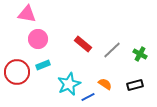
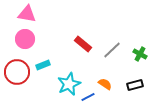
pink circle: moved 13 px left
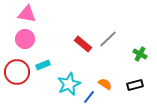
gray line: moved 4 px left, 11 px up
blue line: moved 1 px right; rotated 24 degrees counterclockwise
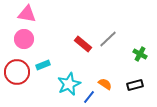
pink circle: moved 1 px left
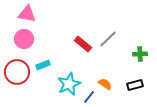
green cross: rotated 32 degrees counterclockwise
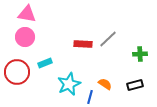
pink circle: moved 1 px right, 2 px up
red rectangle: rotated 36 degrees counterclockwise
cyan rectangle: moved 2 px right, 2 px up
blue line: moved 1 px right; rotated 24 degrees counterclockwise
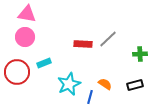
cyan rectangle: moved 1 px left
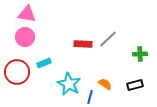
cyan star: rotated 20 degrees counterclockwise
